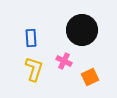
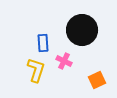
blue rectangle: moved 12 px right, 5 px down
yellow L-shape: moved 2 px right, 1 px down
orange square: moved 7 px right, 3 px down
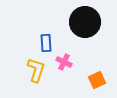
black circle: moved 3 px right, 8 px up
blue rectangle: moved 3 px right
pink cross: moved 1 px down
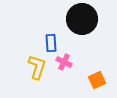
black circle: moved 3 px left, 3 px up
blue rectangle: moved 5 px right
yellow L-shape: moved 1 px right, 3 px up
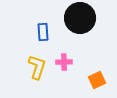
black circle: moved 2 px left, 1 px up
blue rectangle: moved 8 px left, 11 px up
pink cross: rotated 28 degrees counterclockwise
